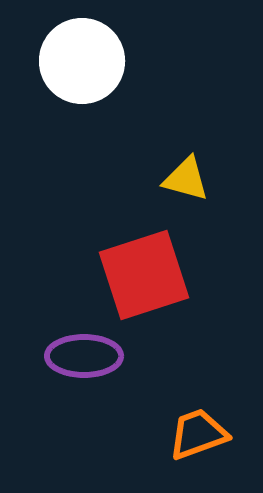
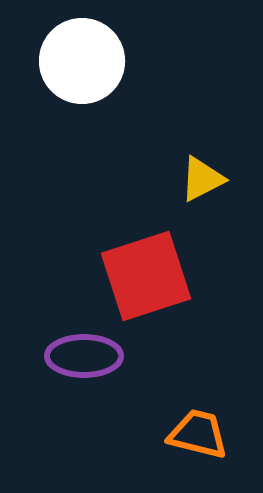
yellow triangle: moved 16 px right; rotated 42 degrees counterclockwise
red square: moved 2 px right, 1 px down
orange trapezoid: rotated 34 degrees clockwise
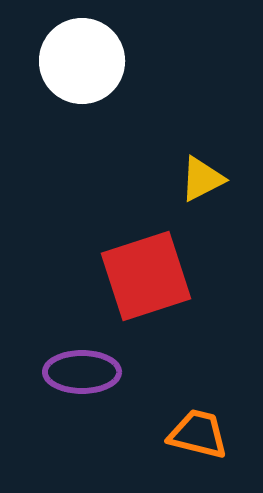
purple ellipse: moved 2 px left, 16 px down
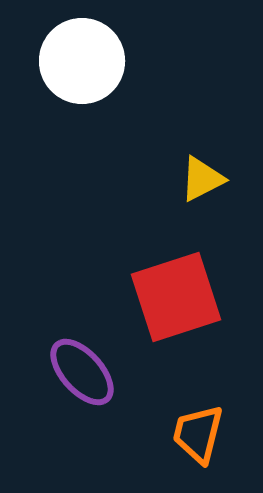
red square: moved 30 px right, 21 px down
purple ellipse: rotated 48 degrees clockwise
orange trapezoid: rotated 90 degrees counterclockwise
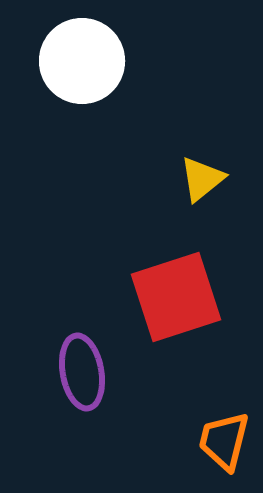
yellow triangle: rotated 12 degrees counterclockwise
purple ellipse: rotated 32 degrees clockwise
orange trapezoid: moved 26 px right, 7 px down
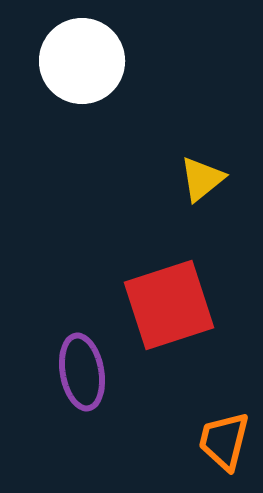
red square: moved 7 px left, 8 px down
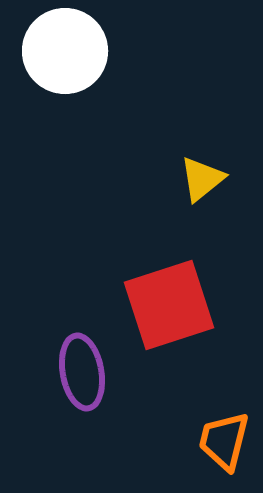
white circle: moved 17 px left, 10 px up
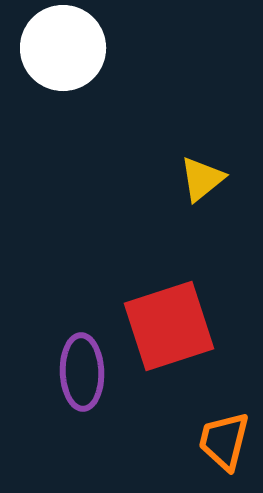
white circle: moved 2 px left, 3 px up
red square: moved 21 px down
purple ellipse: rotated 8 degrees clockwise
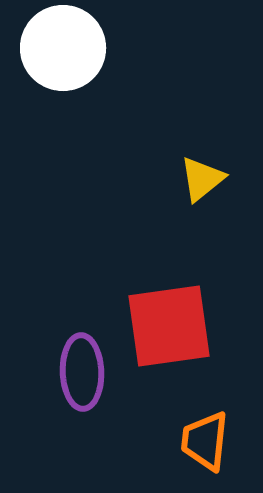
red square: rotated 10 degrees clockwise
orange trapezoid: moved 19 px left; rotated 8 degrees counterclockwise
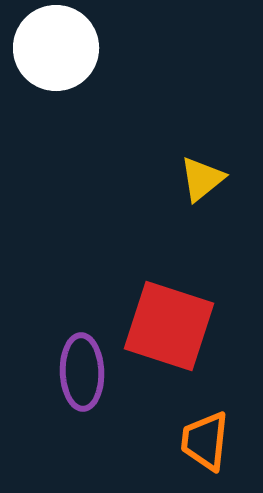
white circle: moved 7 px left
red square: rotated 26 degrees clockwise
